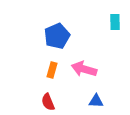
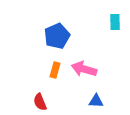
orange rectangle: moved 3 px right
red semicircle: moved 8 px left
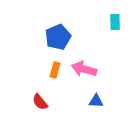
blue pentagon: moved 1 px right, 1 px down
red semicircle: rotated 18 degrees counterclockwise
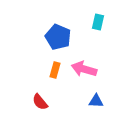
cyan rectangle: moved 17 px left; rotated 14 degrees clockwise
blue pentagon: rotated 25 degrees counterclockwise
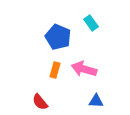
cyan rectangle: moved 7 px left, 1 px down; rotated 49 degrees counterclockwise
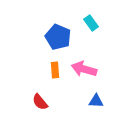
orange rectangle: rotated 21 degrees counterclockwise
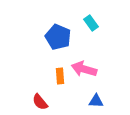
orange rectangle: moved 5 px right, 6 px down
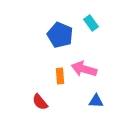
blue pentagon: moved 2 px right, 2 px up
